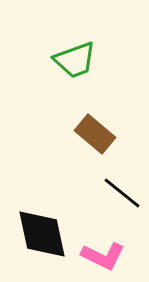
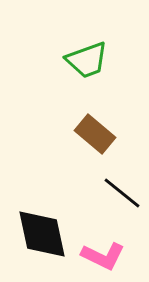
green trapezoid: moved 12 px right
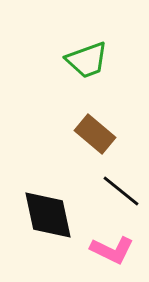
black line: moved 1 px left, 2 px up
black diamond: moved 6 px right, 19 px up
pink L-shape: moved 9 px right, 6 px up
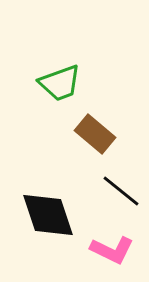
green trapezoid: moved 27 px left, 23 px down
black diamond: rotated 6 degrees counterclockwise
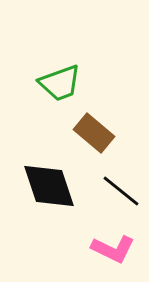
brown rectangle: moved 1 px left, 1 px up
black diamond: moved 1 px right, 29 px up
pink L-shape: moved 1 px right, 1 px up
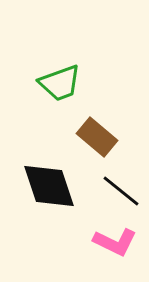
brown rectangle: moved 3 px right, 4 px down
pink L-shape: moved 2 px right, 7 px up
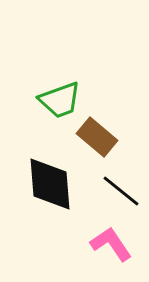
green trapezoid: moved 17 px down
black diamond: moved 1 px right, 2 px up; rotated 14 degrees clockwise
pink L-shape: moved 4 px left, 2 px down; rotated 150 degrees counterclockwise
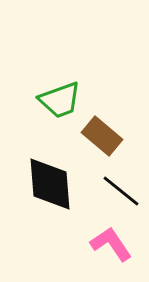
brown rectangle: moved 5 px right, 1 px up
